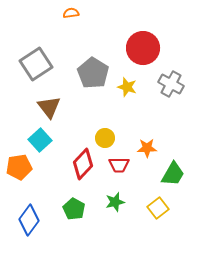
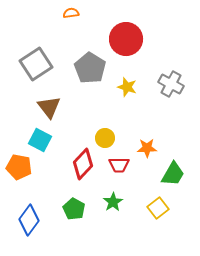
red circle: moved 17 px left, 9 px up
gray pentagon: moved 3 px left, 5 px up
cyan square: rotated 20 degrees counterclockwise
orange pentagon: rotated 20 degrees clockwise
green star: moved 2 px left; rotated 18 degrees counterclockwise
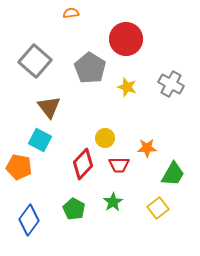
gray square: moved 1 px left, 3 px up; rotated 16 degrees counterclockwise
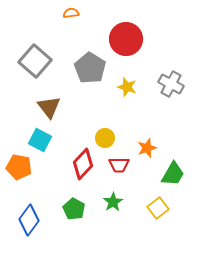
orange star: rotated 18 degrees counterclockwise
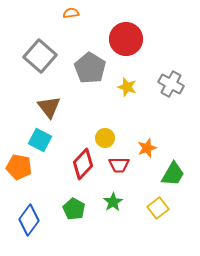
gray square: moved 5 px right, 5 px up
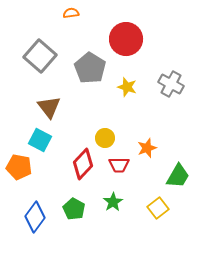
green trapezoid: moved 5 px right, 2 px down
blue diamond: moved 6 px right, 3 px up
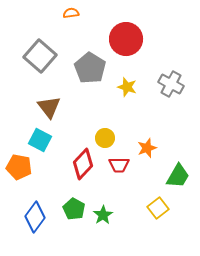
green star: moved 10 px left, 13 px down
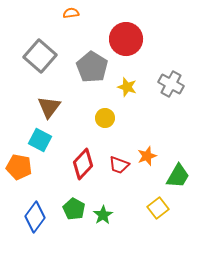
gray pentagon: moved 2 px right, 1 px up
brown triangle: rotated 15 degrees clockwise
yellow circle: moved 20 px up
orange star: moved 8 px down
red trapezoid: rotated 20 degrees clockwise
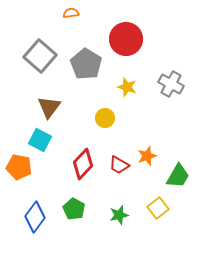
gray pentagon: moved 6 px left, 3 px up
red trapezoid: rotated 10 degrees clockwise
green star: moved 16 px right; rotated 18 degrees clockwise
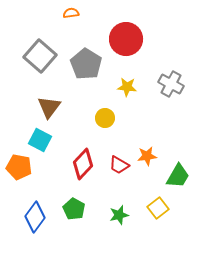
yellow star: rotated 12 degrees counterclockwise
orange star: rotated 12 degrees clockwise
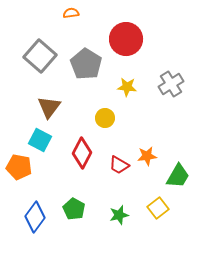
gray cross: rotated 30 degrees clockwise
red diamond: moved 1 px left, 11 px up; rotated 16 degrees counterclockwise
